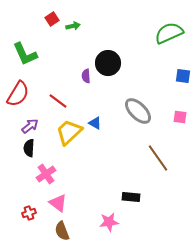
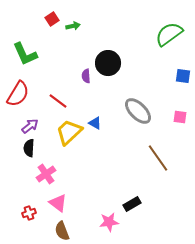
green semicircle: moved 1 px down; rotated 12 degrees counterclockwise
black rectangle: moved 1 px right, 7 px down; rotated 36 degrees counterclockwise
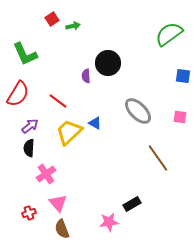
pink triangle: rotated 12 degrees clockwise
brown semicircle: moved 2 px up
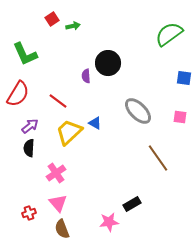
blue square: moved 1 px right, 2 px down
pink cross: moved 10 px right, 1 px up
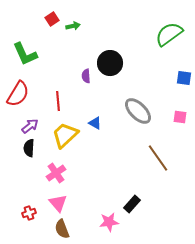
black circle: moved 2 px right
red line: rotated 48 degrees clockwise
yellow trapezoid: moved 4 px left, 3 px down
black rectangle: rotated 18 degrees counterclockwise
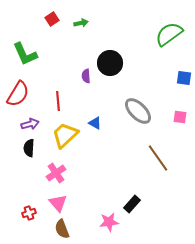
green arrow: moved 8 px right, 3 px up
purple arrow: moved 2 px up; rotated 24 degrees clockwise
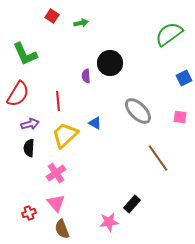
red square: moved 3 px up; rotated 24 degrees counterclockwise
blue square: rotated 35 degrees counterclockwise
pink triangle: moved 2 px left
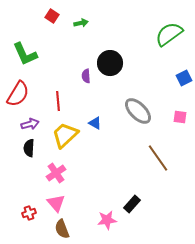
pink star: moved 2 px left, 2 px up
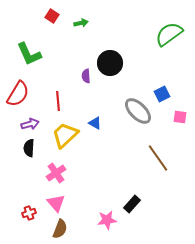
green L-shape: moved 4 px right
blue square: moved 22 px left, 16 px down
brown semicircle: moved 2 px left; rotated 138 degrees counterclockwise
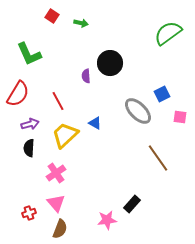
green arrow: rotated 24 degrees clockwise
green semicircle: moved 1 px left, 1 px up
red line: rotated 24 degrees counterclockwise
